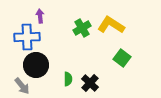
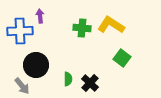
green cross: rotated 36 degrees clockwise
blue cross: moved 7 px left, 6 px up
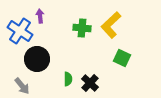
yellow L-shape: rotated 76 degrees counterclockwise
blue cross: rotated 35 degrees clockwise
green square: rotated 12 degrees counterclockwise
black circle: moved 1 px right, 6 px up
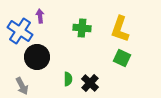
yellow L-shape: moved 9 px right, 4 px down; rotated 28 degrees counterclockwise
black circle: moved 2 px up
gray arrow: rotated 12 degrees clockwise
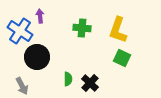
yellow L-shape: moved 2 px left, 1 px down
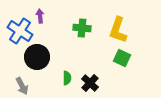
green semicircle: moved 1 px left, 1 px up
